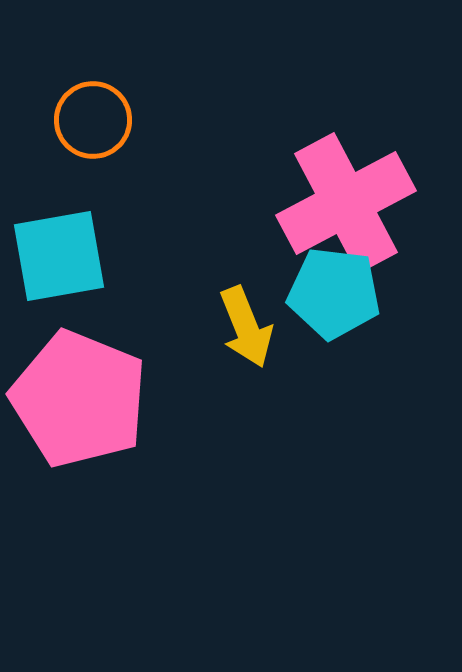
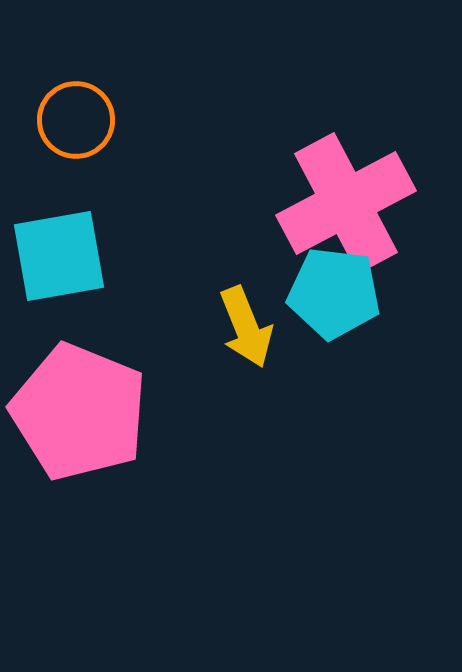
orange circle: moved 17 px left
pink pentagon: moved 13 px down
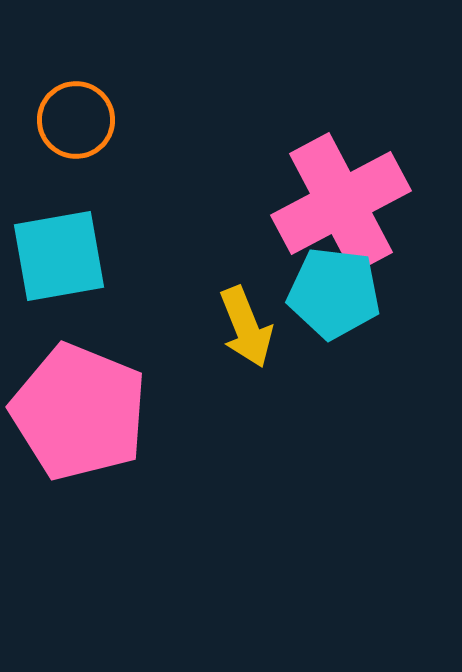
pink cross: moved 5 px left
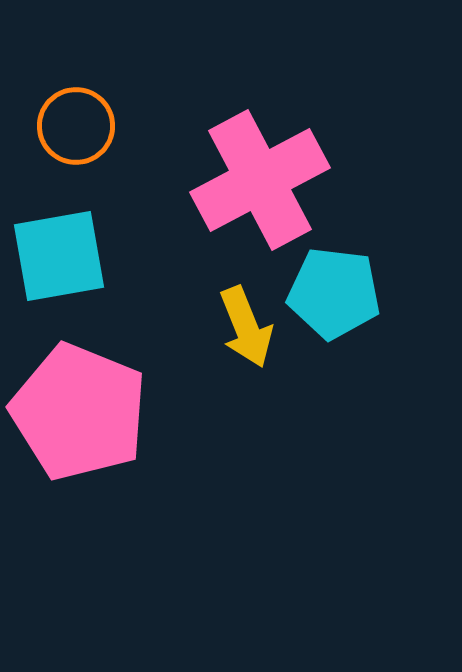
orange circle: moved 6 px down
pink cross: moved 81 px left, 23 px up
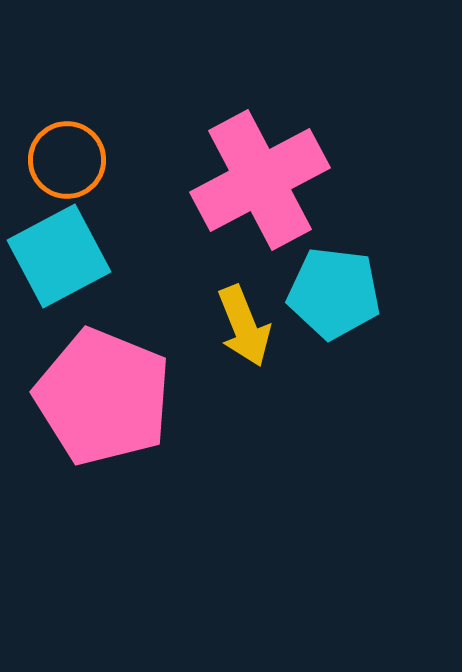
orange circle: moved 9 px left, 34 px down
cyan square: rotated 18 degrees counterclockwise
yellow arrow: moved 2 px left, 1 px up
pink pentagon: moved 24 px right, 15 px up
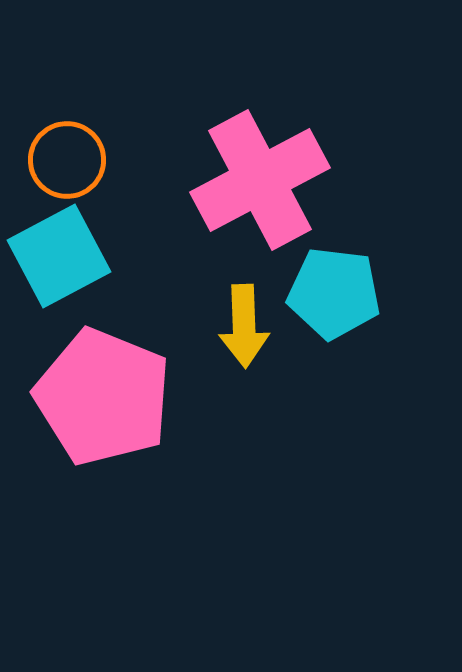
yellow arrow: rotated 20 degrees clockwise
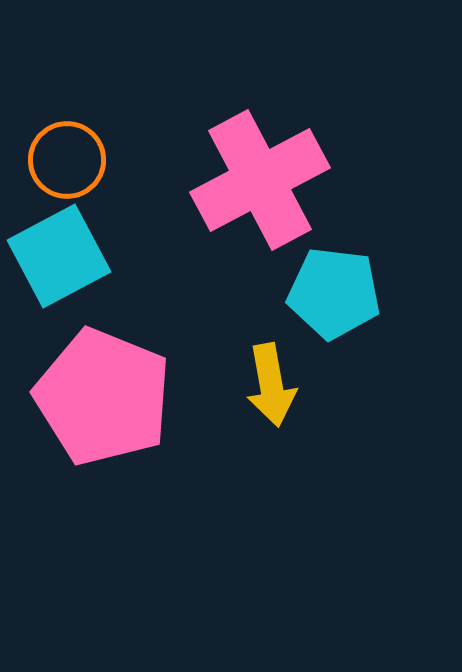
yellow arrow: moved 27 px right, 59 px down; rotated 8 degrees counterclockwise
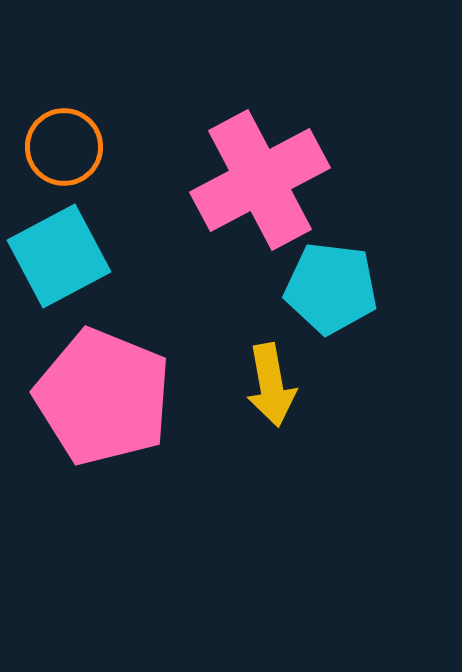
orange circle: moved 3 px left, 13 px up
cyan pentagon: moved 3 px left, 5 px up
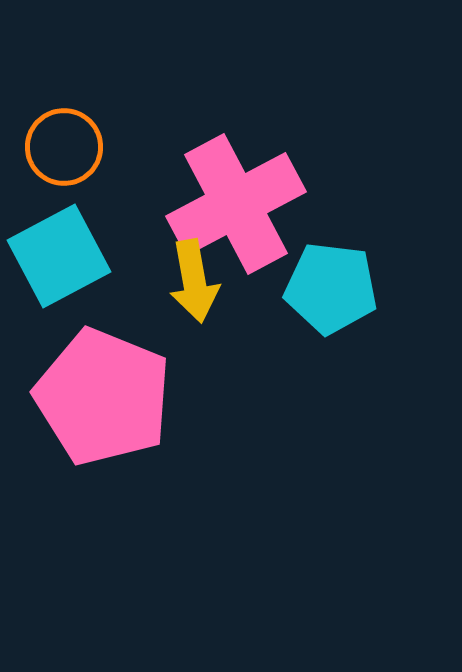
pink cross: moved 24 px left, 24 px down
yellow arrow: moved 77 px left, 104 px up
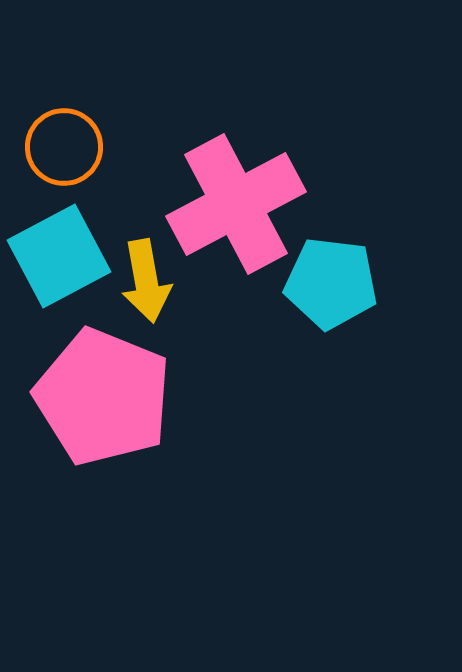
yellow arrow: moved 48 px left
cyan pentagon: moved 5 px up
